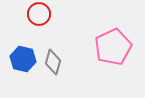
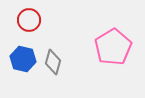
red circle: moved 10 px left, 6 px down
pink pentagon: rotated 6 degrees counterclockwise
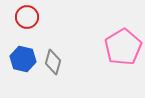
red circle: moved 2 px left, 3 px up
pink pentagon: moved 10 px right
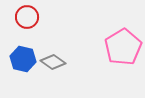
gray diamond: rotated 70 degrees counterclockwise
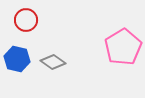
red circle: moved 1 px left, 3 px down
blue hexagon: moved 6 px left
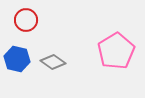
pink pentagon: moved 7 px left, 4 px down
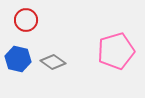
pink pentagon: rotated 15 degrees clockwise
blue hexagon: moved 1 px right
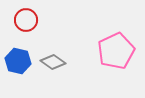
pink pentagon: rotated 9 degrees counterclockwise
blue hexagon: moved 2 px down
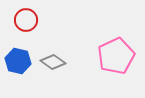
pink pentagon: moved 5 px down
